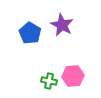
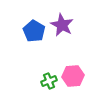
blue pentagon: moved 4 px right, 2 px up
green cross: rotated 35 degrees counterclockwise
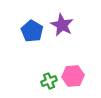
blue pentagon: moved 2 px left
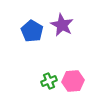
pink hexagon: moved 5 px down
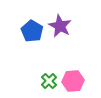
purple star: moved 2 px left, 1 px down
green cross: rotated 21 degrees counterclockwise
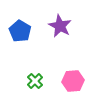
blue pentagon: moved 12 px left
green cross: moved 14 px left
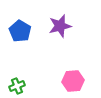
purple star: rotated 30 degrees clockwise
green cross: moved 18 px left, 5 px down; rotated 21 degrees clockwise
